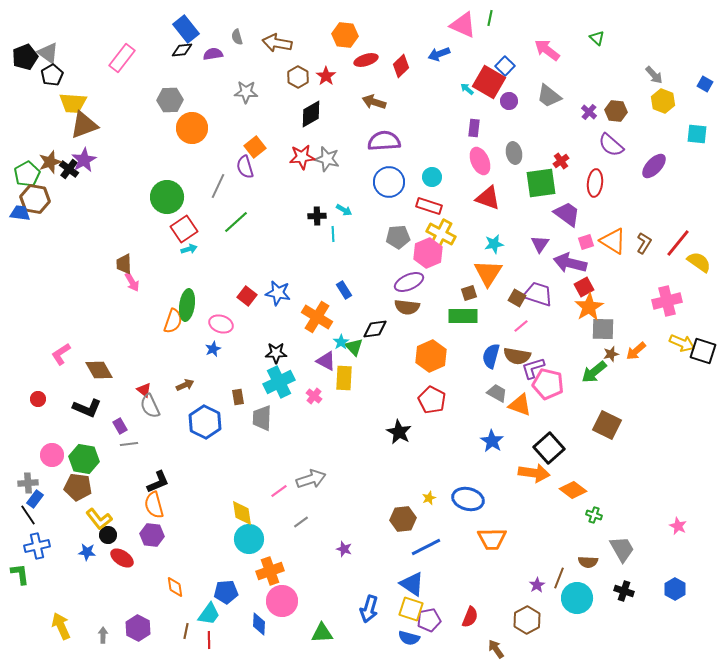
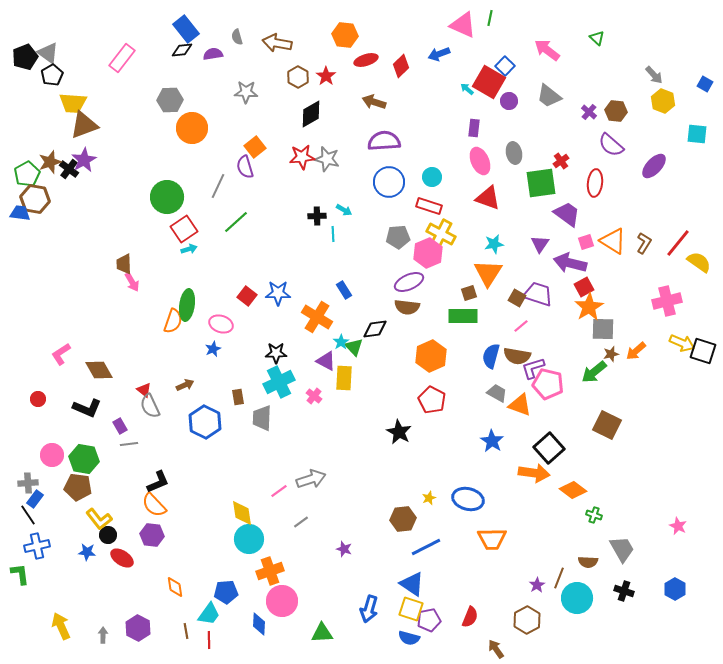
blue star at (278, 293): rotated 10 degrees counterclockwise
orange semicircle at (154, 505): rotated 28 degrees counterclockwise
brown line at (186, 631): rotated 21 degrees counterclockwise
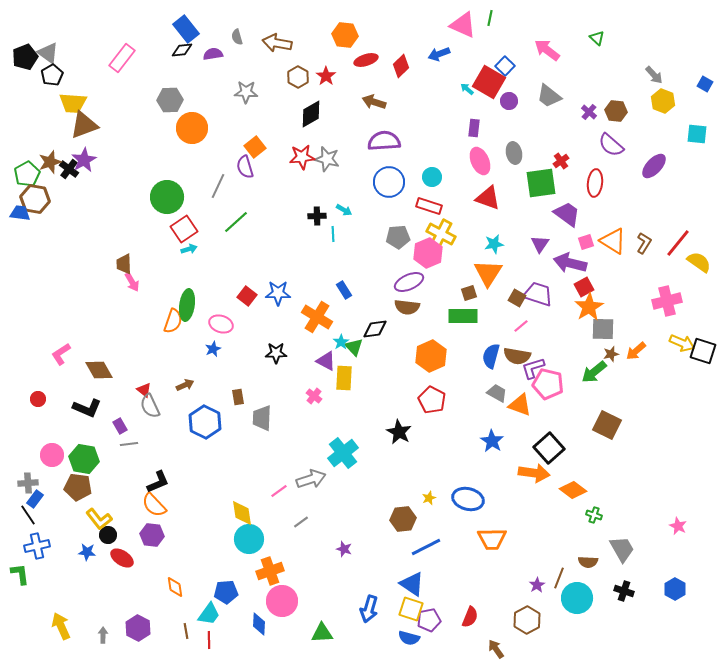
cyan cross at (279, 382): moved 64 px right, 71 px down; rotated 12 degrees counterclockwise
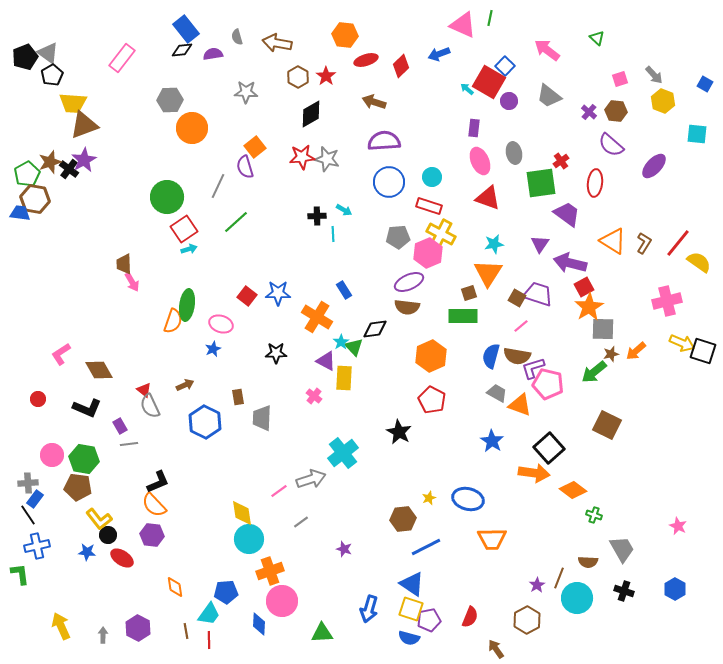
pink square at (586, 242): moved 34 px right, 163 px up
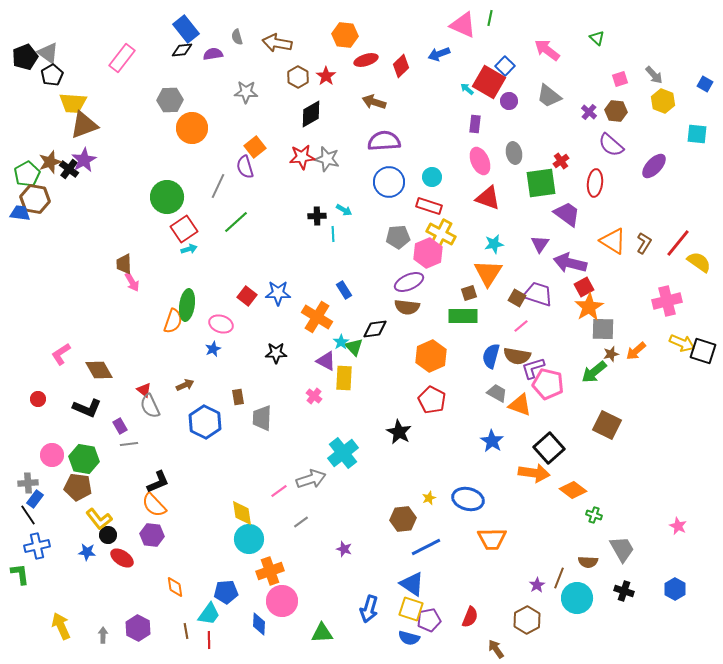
purple rectangle at (474, 128): moved 1 px right, 4 px up
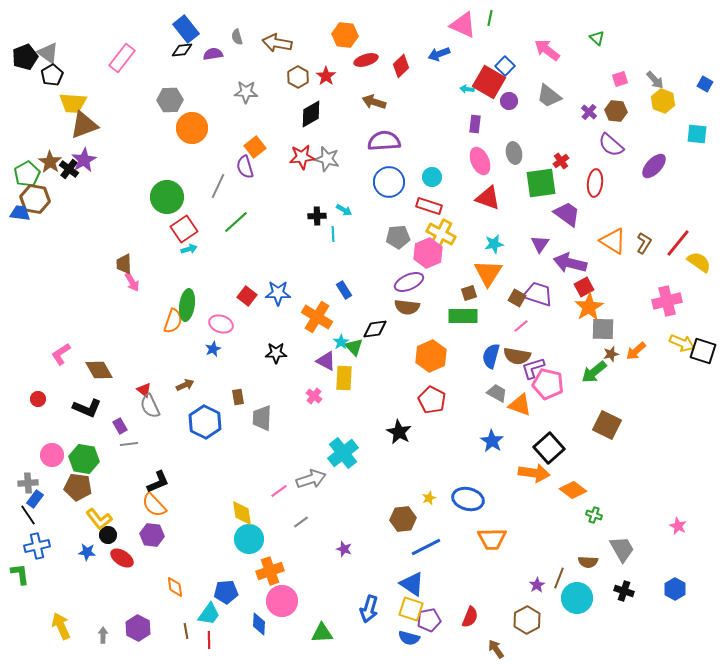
gray arrow at (654, 75): moved 1 px right, 5 px down
cyan arrow at (467, 89): rotated 32 degrees counterclockwise
brown star at (50, 162): rotated 20 degrees counterclockwise
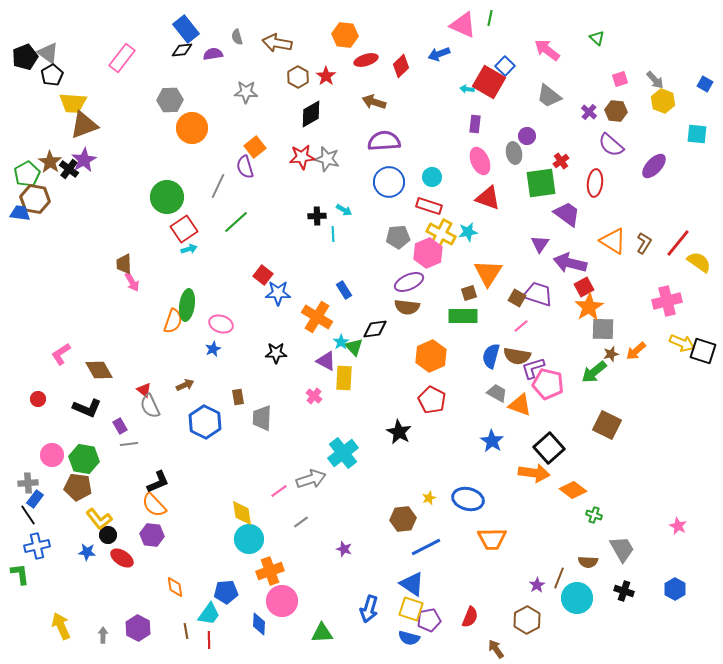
purple circle at (509, 101): moved 18 px right, 35 px down
cyan star at (494, 244): moved 26 px left, 12 px up
red square at (247, 296): moved 16 px right, 21 px up
